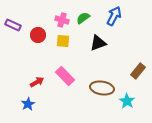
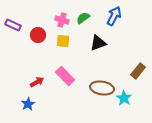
cyan star: moved 3 px left, 3 px up
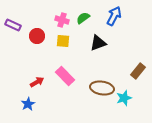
red circle: moved 1 px left, 1 px down
cyan star: rotated 21 degrees clockwise
